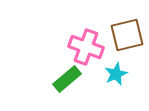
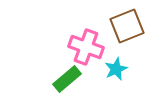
brown square: moved 9 px up; rotated 8 degrees counterclockwise
cyan star: moved 5 px up
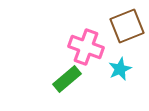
cyan star: moved 4 px right
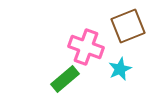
brown square: moved 1 px right
green rectangle: moved 2 px left
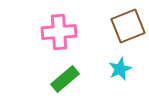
pink cross: moved 27 px left, 15 px up; rotated 24 degrees counterclockwise
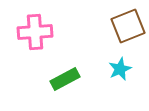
pink cross: moved 24 px left
green rectangle: rotated 12 degrees clockwise
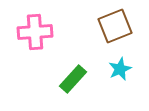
brown square: moved 13 px left
green rectangle: moved 8 px right; rotated 20 degrees counterclockwise
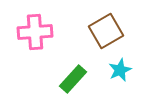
brown square: moved 9 px left, 5 px down; rotated 8 degrees counterclockwise
cyan star: moved 1 px down
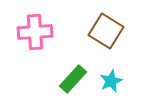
brown square: rotated 28 degrees counterclockwise
cyan star: moved 9 px left, 11 px down
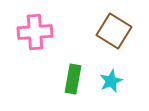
brown square: moved 8 px right
green rectangle: rotated 32 degrees counterclockwise
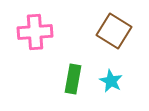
cyan star: rotated 20 degrees counterclockwise
